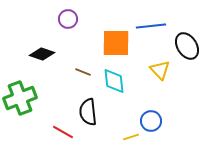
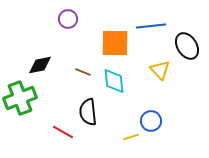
orange square: moved 1 px left
black diamond: moved 2 px left, 11 px down; rotated 30 degrees counterclockwise
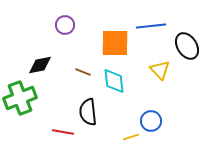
purple circle: moved 3 px left, 6 px down
red line: rotated 20 degrees counterclockwise
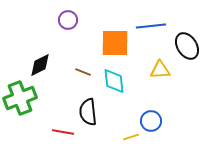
purple circle: moved 3 px right, 5 px up
black diamond: rotated 15 degrees counterclockwise
yellow triangle: rotated 50 degrees counterclockwise
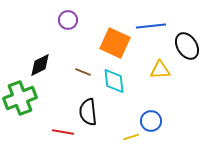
orange square: rotated 24 degrees clockwise
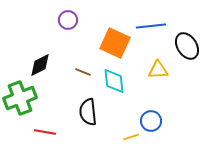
yellow triangle: moved 2 px left
red line: moved 18 px left
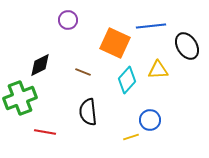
cyan diamond: moved 13 px right, 1 px up; rotated 48 degrees clockwise
blue circle: moved 1 px left, 1 px up
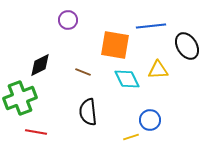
orange square: moved 2 px down; rotated 16 degrees counterclockwise
cyan diamond: moved 1 px up; rotated 68 degrees counterclockwise
red line: moved 9 px left
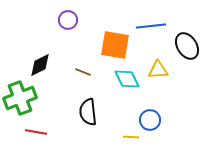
yellow line: rotated 21 degrees clockwise
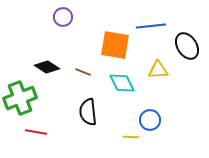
purple circle: moved 5 px left, 3 px up
black diamond: moved 7 px right, 2 px down; rotated 60 degrees clockwise
cyan diamond: moved 5 px left, 4 px down
